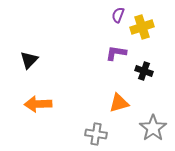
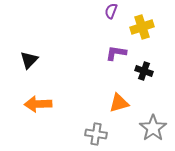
purple semicircle: moved 7 px left, 4 px up
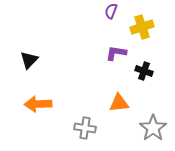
orange triangle: rotated 10 degrees clockwise
gray cross: moved 11 px left, 6 px up
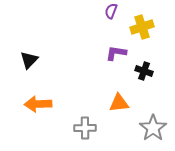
gray cross: rotated 10 degrees counterclockwise
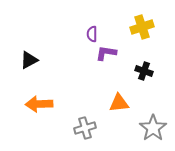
purple semicircle: moved 19 px left, 23 px down; rotated 21 degrees counterclockwise
purple L-shape: moved 10 px left
black triangle: rotated 18 degrees clockwise
orange arrow: moved 1 px right
gray cross: rotated 15 degrees counterclockwise
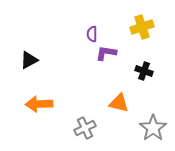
orange triangle: rotated 20 degrees clockwise
gray cross: rotated 10 degrees counterclockwise
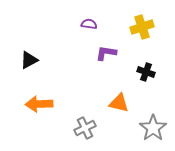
purple semicircle: moved 3 px left, 10 px up; rotated 98 degrees clockwise
black cross: moved 2 px right, 1 px down
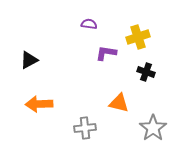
yellow cross: moved 4 px left, 10 px down
gray cross: rotated 20 degrees clockwise
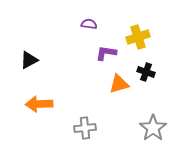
orange triangle: moved 19 px up; rotated 30 degrees counterclockwise
